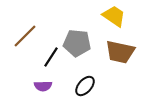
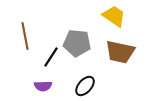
brown line: rotated 56 degrees counterclockwise
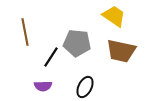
brown line: moved 4 px up
brown trapezoid: moved 1 px right, 1 px up
black ellipse: moved 1 px down; rotated 15 degrees counterclockwise
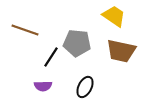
brown line: moved 2 px up; rotated 60 degrees counterclockwise
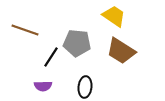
brown trapezoid: rotated 20 degrees clockwise
black ellipse: rotated 20 degrees counterclockwise
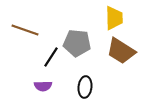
yellow trapezoid: moved 2 px down; rotated 55 degrees clockwise
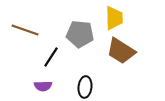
gray pentagon: moved 3 px right, 9 px up
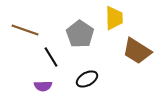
gray pentagon: rotated 28 degrees clockwise
brown trapezoid: moved 16 px right
black line: rotated 65 degrees counterclockwise
black ellipse: moved 2 px right, 8 px up; rotated 55 degrees clockwise
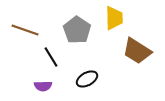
gray pentagon: moved 3 px left, 4 px up
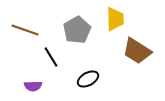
yellow trapezoid: moved 1 px right, 1 px down
gray pentagon: rotated 8 degrees clockwise
black ellipse: moved 1 px right
purple semicircle: moved 10 px left
